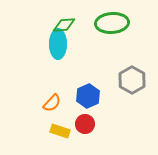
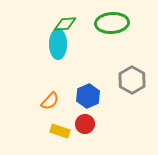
green diamond: moved 1 px right, 1 px up
orange semicircle: moved 2 px left, 2 px up
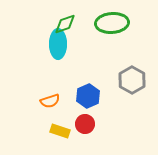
green diamond: rotated 15 degrees counterclockwise
orange semicircle: rotated 30 degrees clockwise
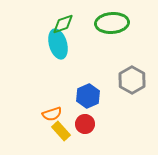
green diamond: moved 2 px left
cyan ellipse: rotated 16 degrees counterclockwise
orange semicircle: moved 2 px right, 13 px down
yellow rectangle: moved 1 px right; rotated 30 degrees clockwise
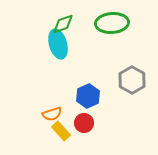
red circle: moved 1 px left, 1 px up
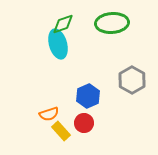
orange semicircle: moved 3 px left
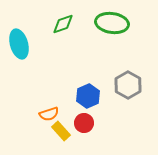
green ellipse: rotated 12 degrees clockwise
cyan ellipse: moved 39 px left
gray hexagon: moved 4 px left, 5 px down
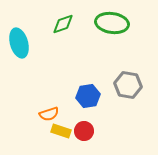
cyan ellipse: moved 1 px up
gray hexagon: rotated 20 degrees counterclockwise
blue hexagon: rotated 15 degrees clockwise
red circle: moved 8 px down
yellow rectangle: rotated 30 degrees counterclockwise
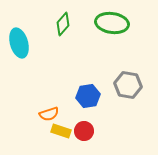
green diamond: rotated 30 degrees counterclockwise
